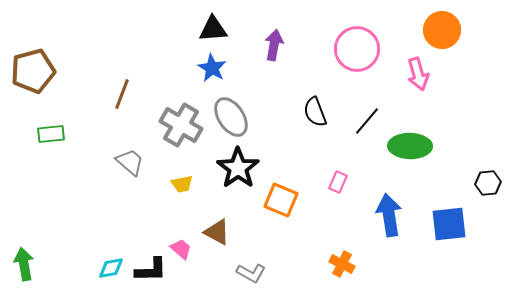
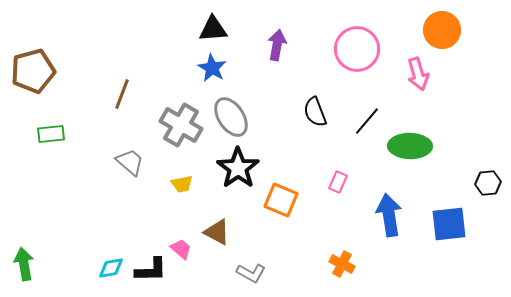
purple arrow: moved 3 px right
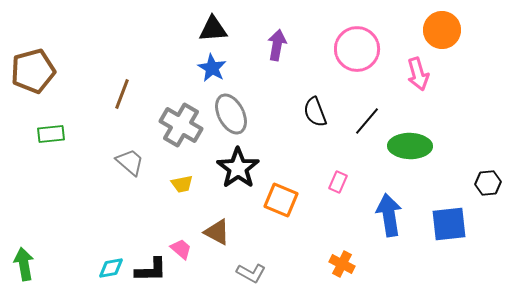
gray ellipse: moved 3 px up; rotated 6 degrees clockwise
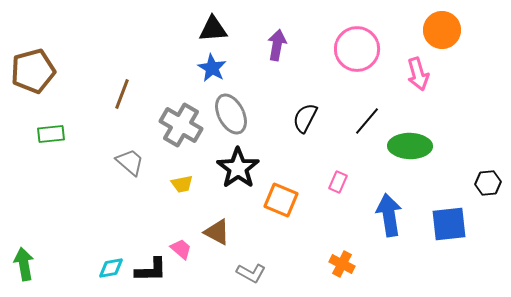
black semicircle: moved 10 px left, 6 px down; rotated 48 degrees clockwise
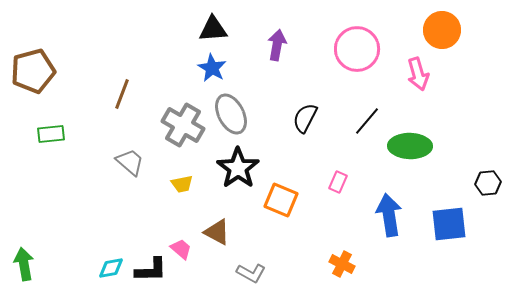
gray cross: moved 2 px right
